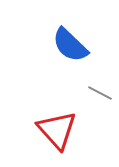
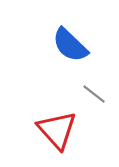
gray line: moved 6 px left, 1 px down; rotated 10 degrees clockwise
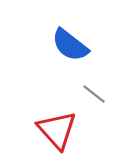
blue semicircle: rotated 6 degrees counterclockwise
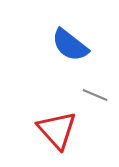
gray line: moved 1 px right, 1 px down; rotated 15 degrees counterclockwise
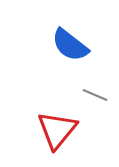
red triangle: rotated 21 degrees clockwise
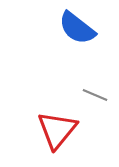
blue semicircle: moved 7 px right, 17 px up
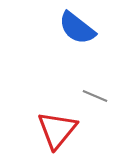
gray line: moved 1 px down
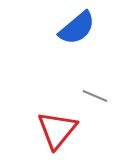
blue semicircle: rotated 78 degrees counterclockwise
